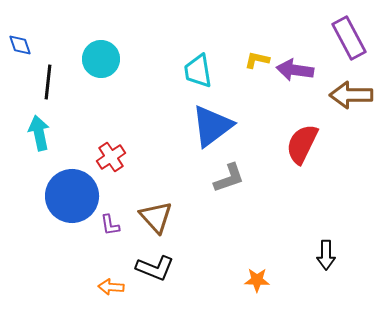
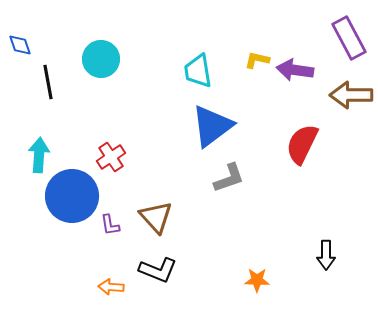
black line: rotated 16 degrees counterclockwise
cyan arrow: moved 22 px down; rotated 16 degrees clockwise
black L-shape: moved 3 px right, 2 px down
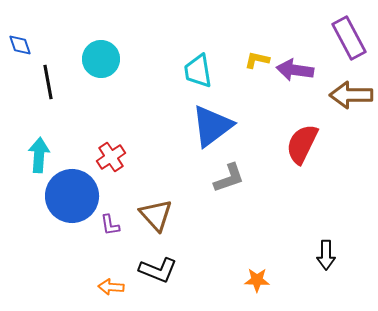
brown triangle: moved 2 px up
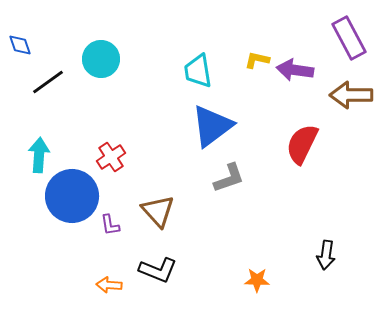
black line: rotated 64 degrees clockwise
brown triangle: moved 2 px right, 4 px up
black arrow: rotated 8 degrees clockwise
orange arrow: moved 2 px left, 2 px up
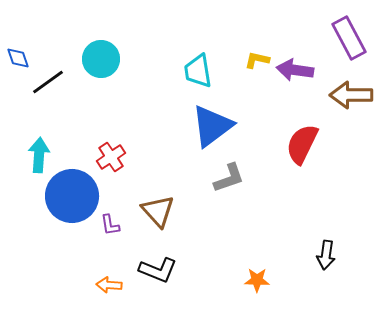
blue diamond: moved 2 px left, 13 px down
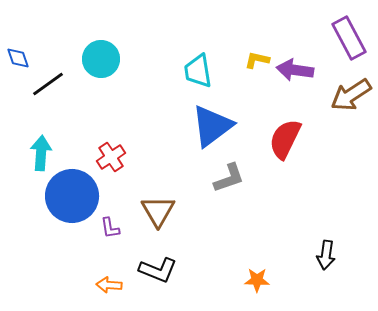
black line: moved 2 px down
brown arrow: rotated 33 degrees counterclockwise
red semicircle: moved 17 px left, 5 px up
cyan arrow: moved 2 px right, 2 px up
brown triangle: rotated 12 degrees clockwise
purple L-shape: moved 3 px down
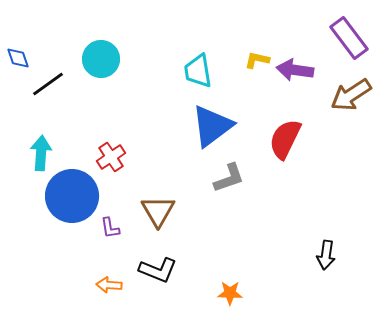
purple rectangle: rotated 9 degrees counterclockwise
orange star: moved 27 px left, 13 px down
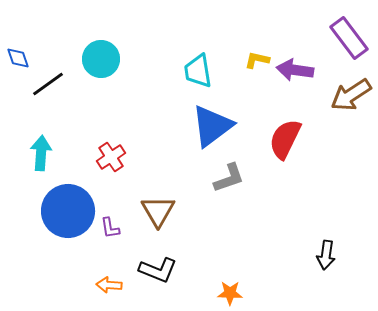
blue circle: moved 4 px left, 15 px down
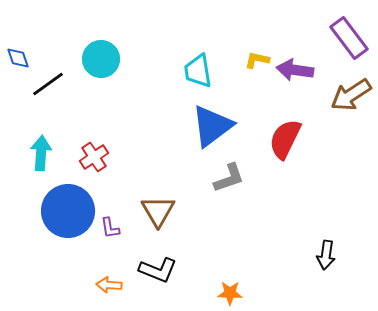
red cross: moved 17 px left
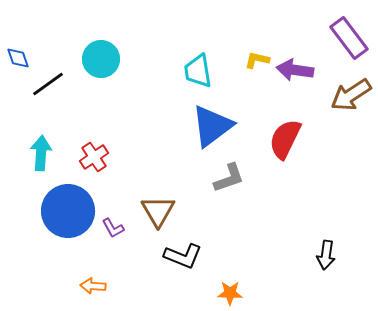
purple L-shape: moved 3 px right; rotated 20 degrees counterclockwise
black L-shape: moved 25 px right, 14 px up
orange arrow: moved 16 px left, 1 px down
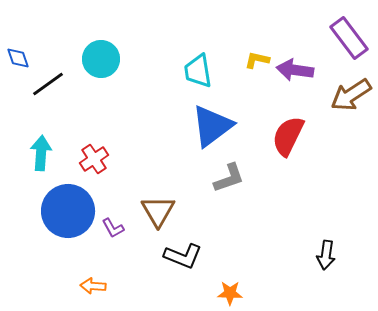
red semicircle: moved 3 px right, 3 px up
red cross: moved 2 px down
